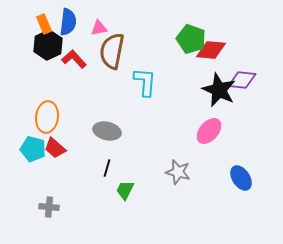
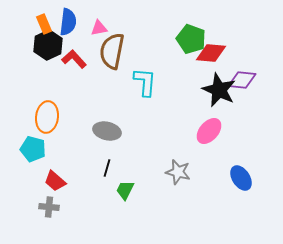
red diamond: moved 3 px down
red trapezoid: moved 33 px down
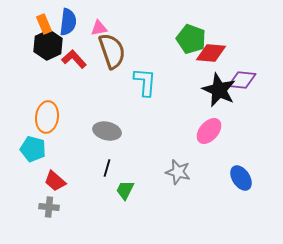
brown semicircle: rotated 150 degrees clockwise
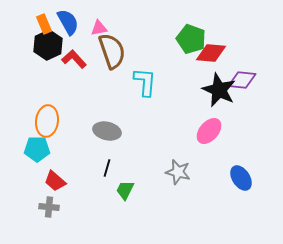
blue semicircle: rotated 36 degrees counterclockwise
orange ellipse: moved 4 px down
cyan pentagon: moved 4 px right; rotated 15 degrees counterclockwise
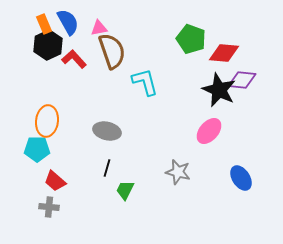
red diamond: moved 13 px right
cyan L-shape: rotated 20 degrees counterclockwise
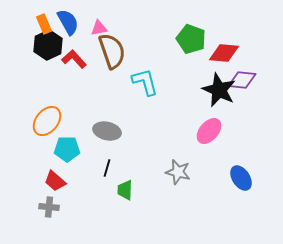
orange ellipse: rotated 32 degrees clockwise
cyan pentagon: moved 30 px right
green trapezoid: rotated 25 degrees counterclockwise
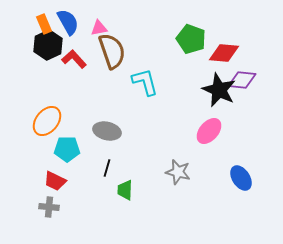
red trapezoid: rotated 15 degrees counterclockwise
